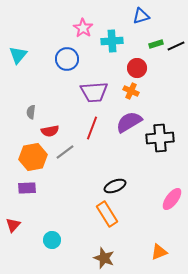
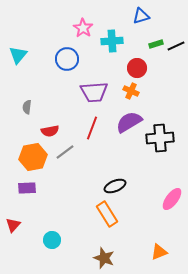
gray semicircle: moved 4 px left, 5 px up
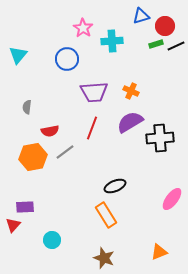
red circle: moved 28 px right, 42 px up
purple semicircle: moved 1 px right
purple rectangle: moved 2 px left, 19 px down
orange rectangle: moved 1 px left, 1 px down
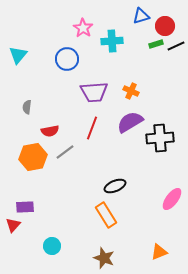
cyan circle: moved 6 px down
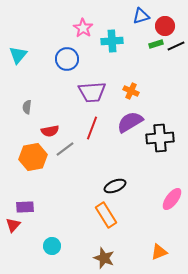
purple trapezoid: moved 2 px left
gray line: moved 3 px up
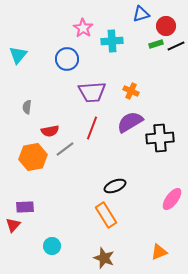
blue triangle: moved 2 px up
red circle: moved 1 px right
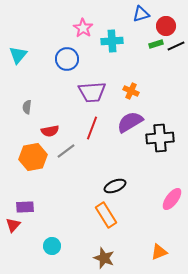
gray line: moved 1 px right, 2 px down
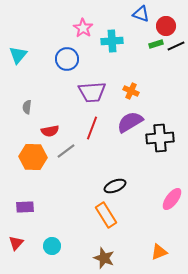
blue triangle: rotated 36 degrees clockwise
orange hexagon: rotated 12 degrees clockwise
red triangle: moved 3 px right, 18 px down
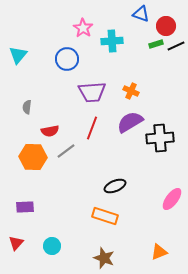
orange rectangle: moved 1 px left, 1 px down; rotated 40 degrees counterclockwise
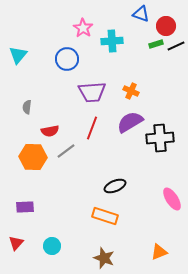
pink ellipse: rotated 70 degrees counterclockwise
